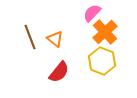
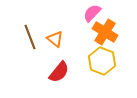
orange cross: rotated 15 degrees counterclockwise
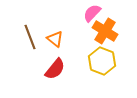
orange cross: moved 1 px up
red semicircle: moved 4 px left, 3 px up
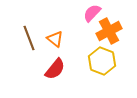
orange cross: moved 4 px right; rotated 30 degrees clockwise
brown line: moved 1 px left, 1 px down
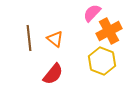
brown line: rotated 15 degrees clockwise
red semicircle: moved 2 px left, 5 px down
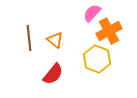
orange triangle: moved 1 px down
yellow hexagon: moved 5 px left, 2 px up
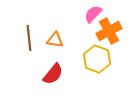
pink semicircle: moved 1 px right, 1 px down
orange triangle: rotated 30 degrees counterclockwise
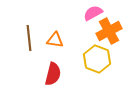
pink semicircle: moved 1 px up; rotated 18 degrees clockwise
red semicircle: rotated 25 degrees counterclockwise
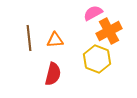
orange triangle: rotated 12 degrees counterclockwise
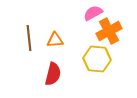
yellow hexagon: rotated 16 degrees counterclockwise
